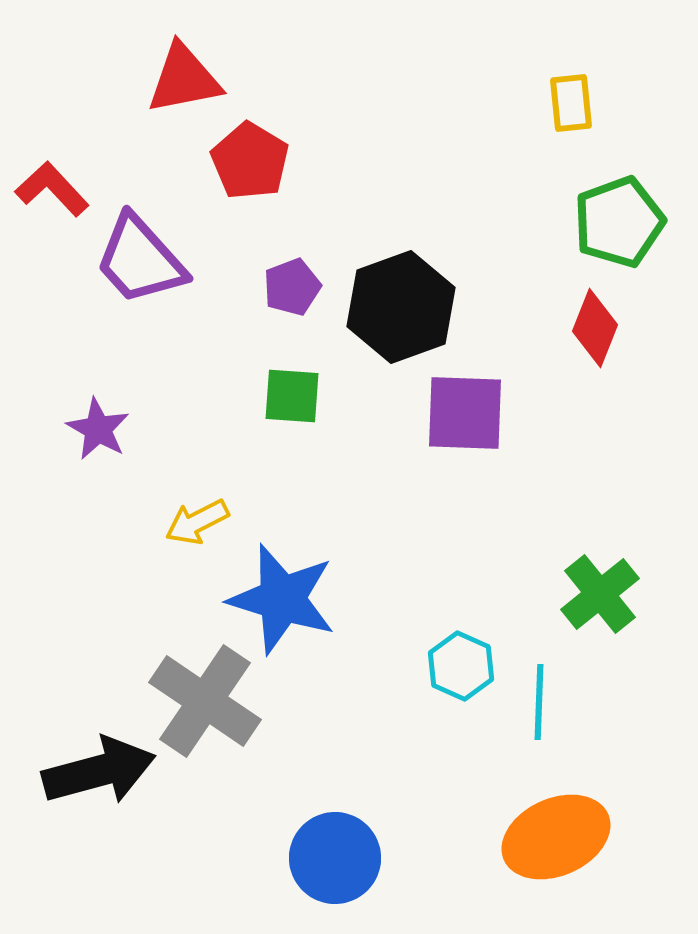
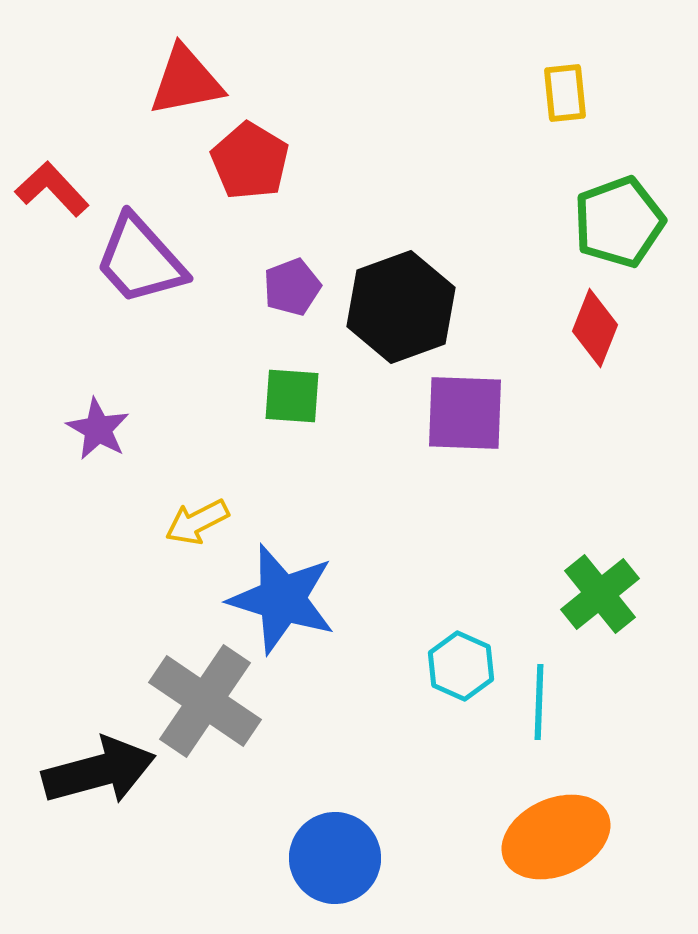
red triangle: moved 2 px right, 2 px down
yellow rectangle: moved 6 px left, 10 px up
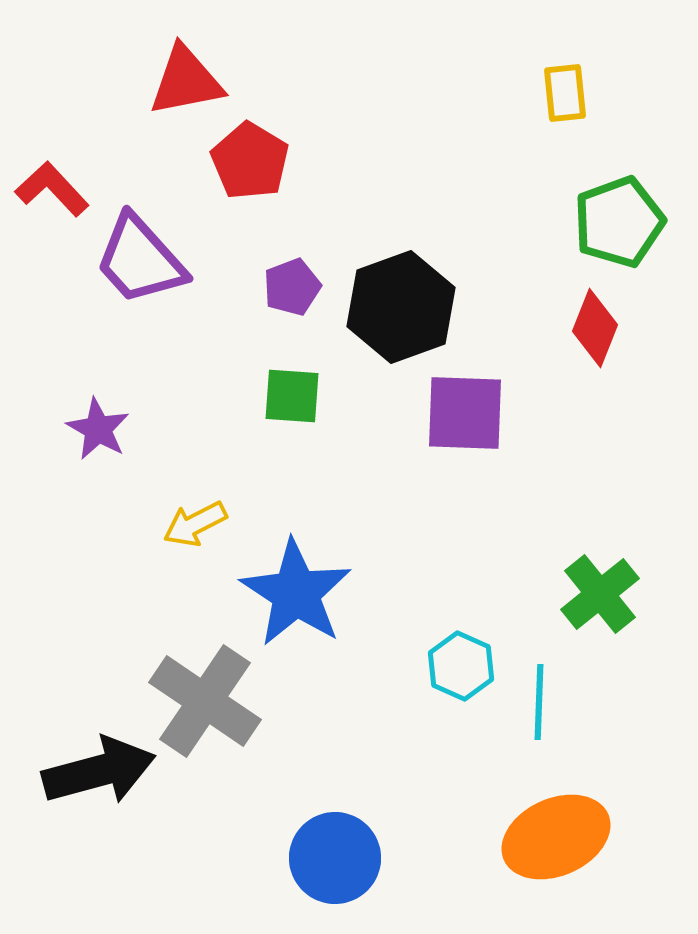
yellow arrow: moved 2 px left, 2 px down
blue star: moved 14 px right, 6 px up; rotated 16 degrees clockwise
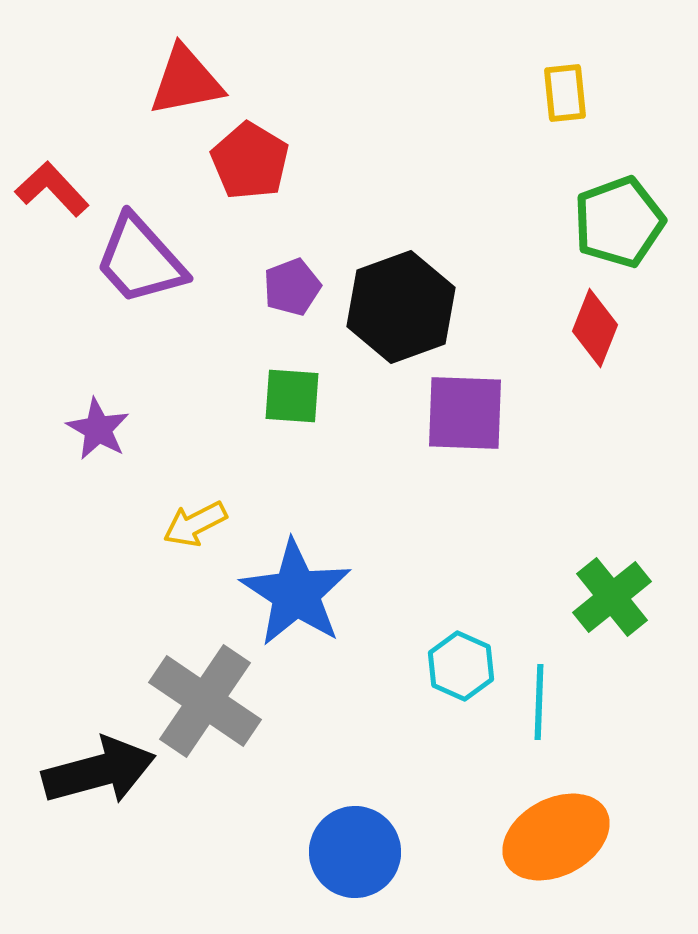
green cross: moved 12 px right, 3 px down
orange ellipse: rotated 4 degrees counterclockwise
blue circle: moved 20 px right, 6 px up
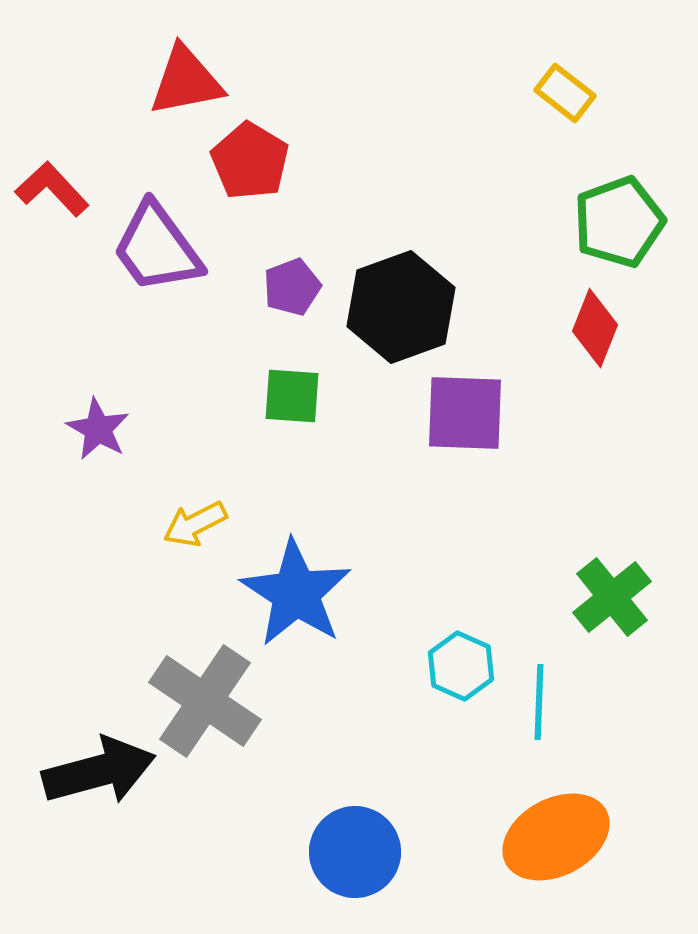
yellow rectangle: rotated 46 degrees counterclockwise
purple trapezoid: moved 17 px right, 12 px up; rotated 6 degrees clockwise
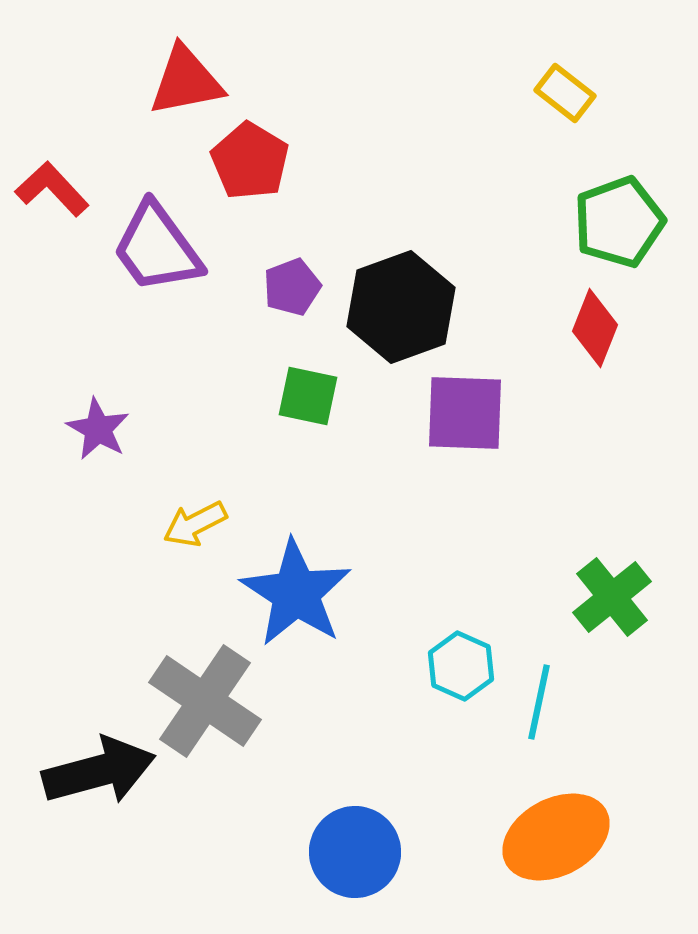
green square: moved 16 px right; rotated 8 degrees clockwise
cyan line: rotated 10 degrees clockwise
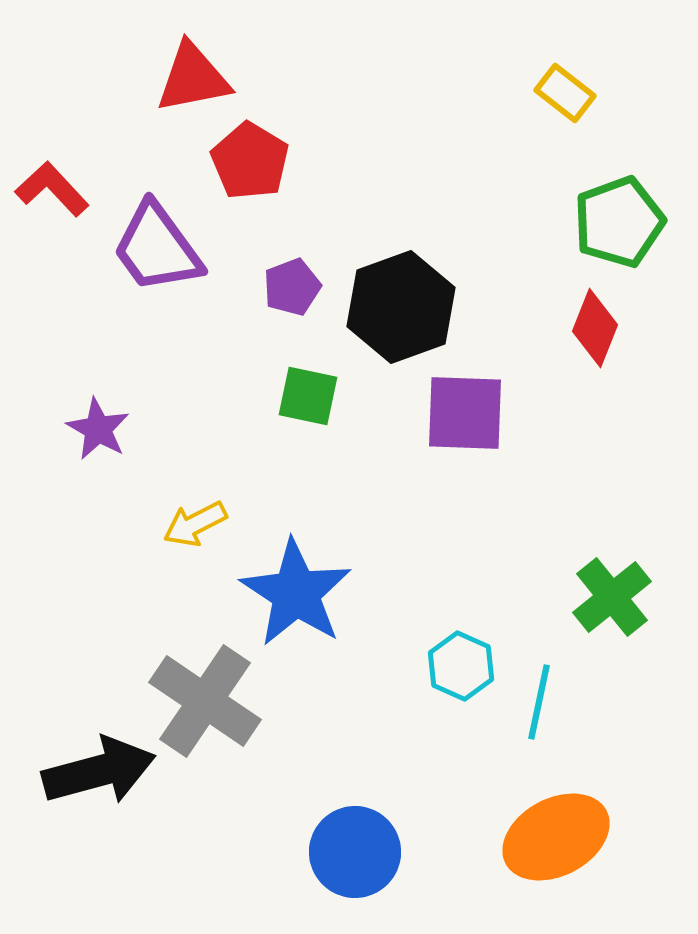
red triangle: moved 7 px right, 3 px up
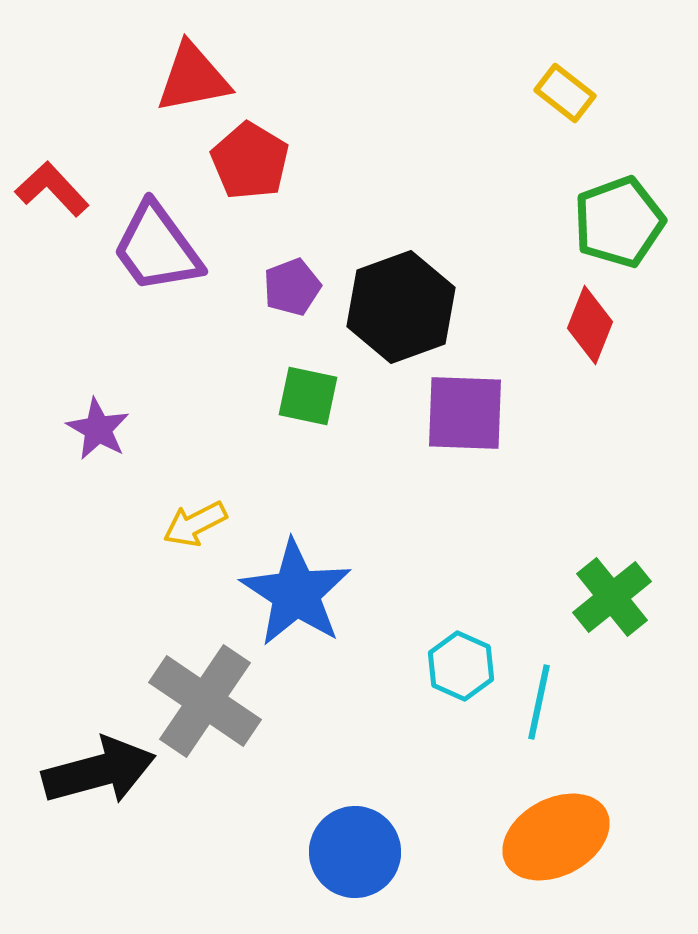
red diamond: moved 5 px left, 3 px up
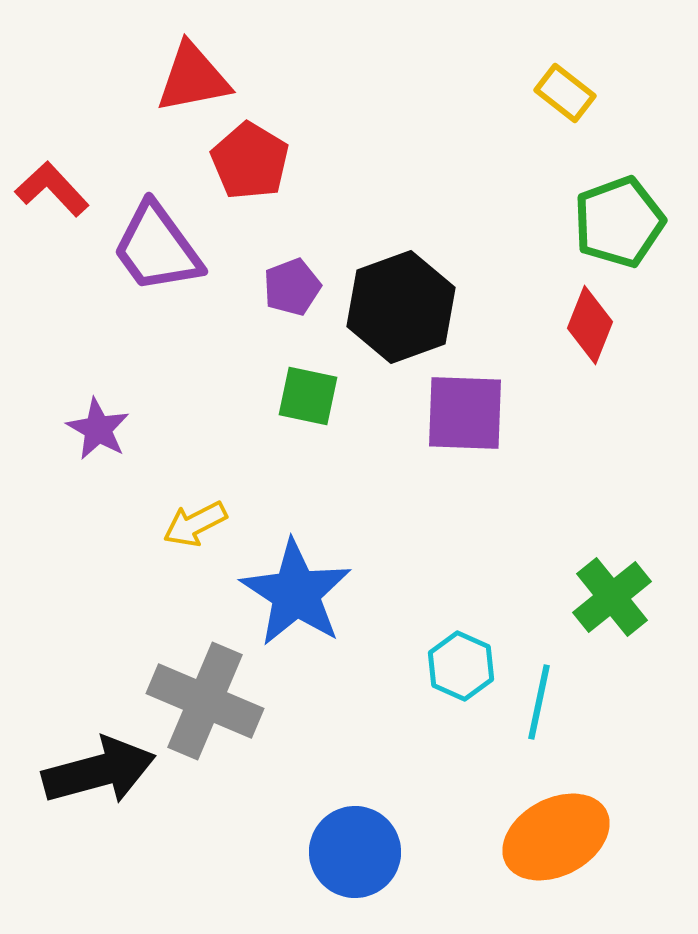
gray cross: rotated 11 degrees counterclockwise
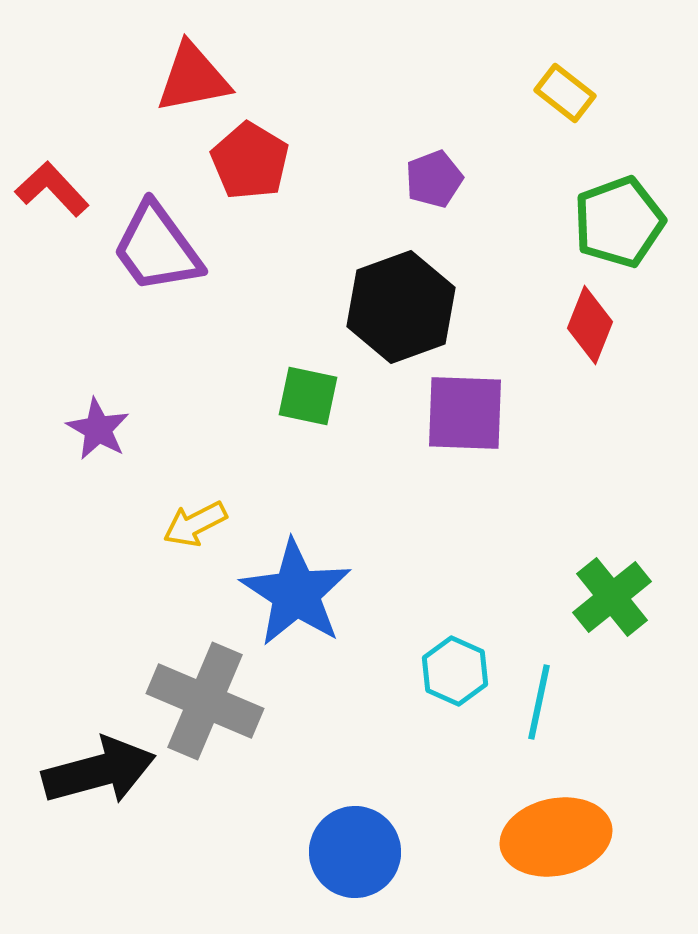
purple pentagon: moved 142 px right, 108 px up
cyan hexagon: moved 6 px left, 5 px down
orange ellipse: rotated 16 degrees clockwise
